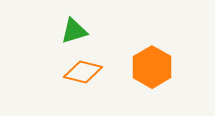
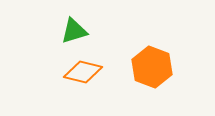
orange hexagon: rotated 9 degrees counterclockwise
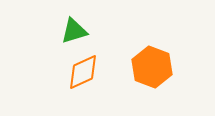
orange diamond: rotated 39 degrees counterclockwise
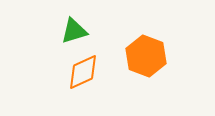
orange hexagon: moved 6 px left, 11 px up
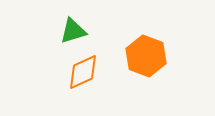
green triangle: moved 1 px left
